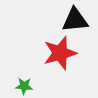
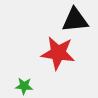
red star: moved 2 px left; rotated 24 degrees clockwise
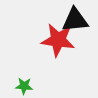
red star: moved 13 px up
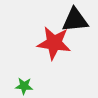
red star: moved 4 px left, 3 px down
